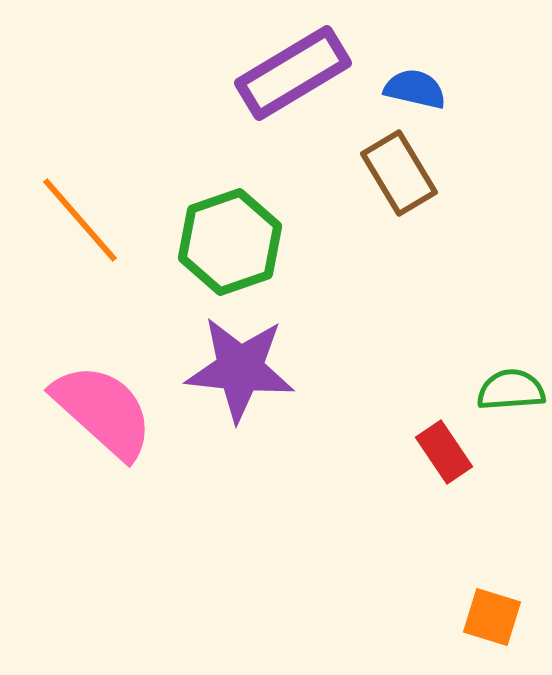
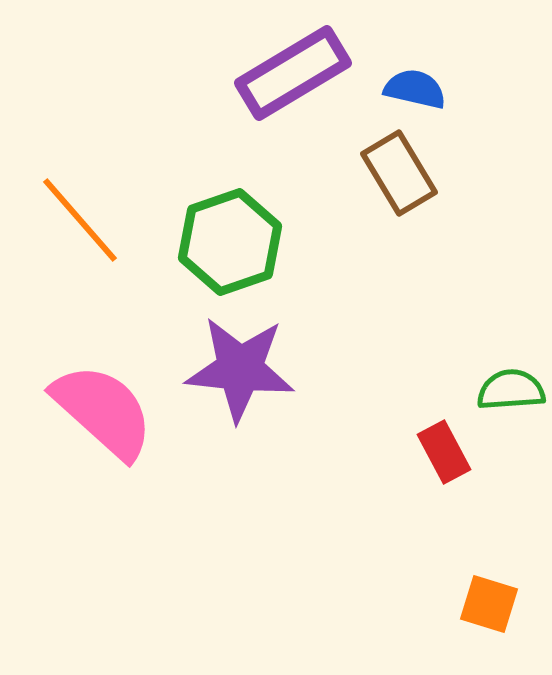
red rectangle: rotated 6 degrees clockwise
orange square: moved 3 px left, 13 px up
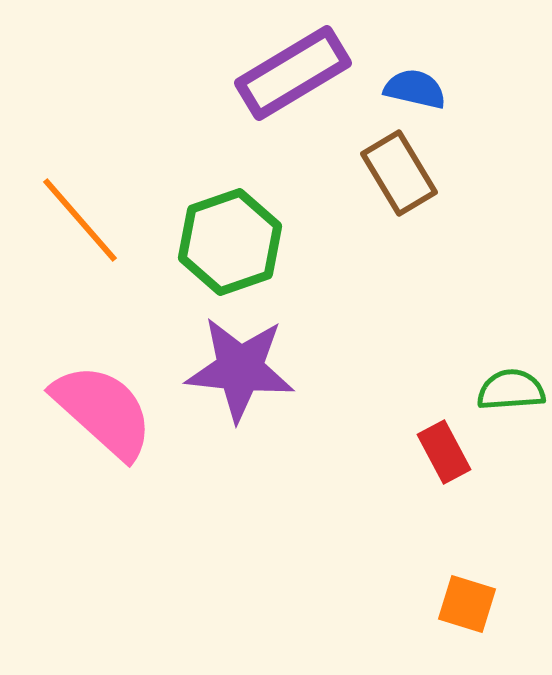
orange square: moved 22 px left
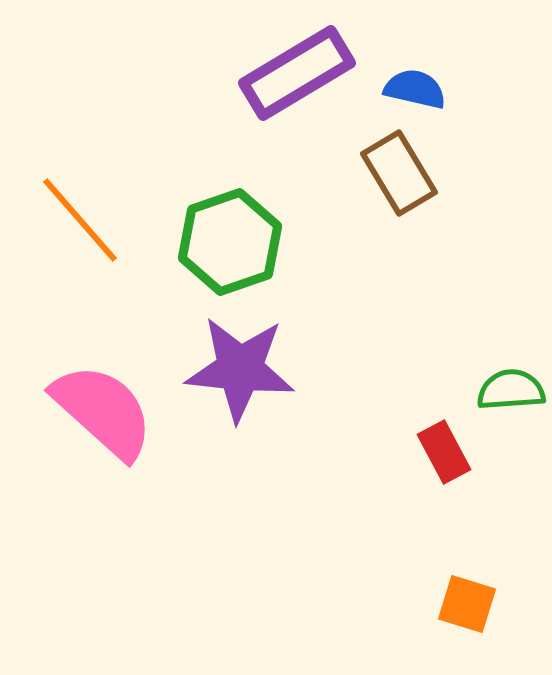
purple rectangle: moved 4 px right
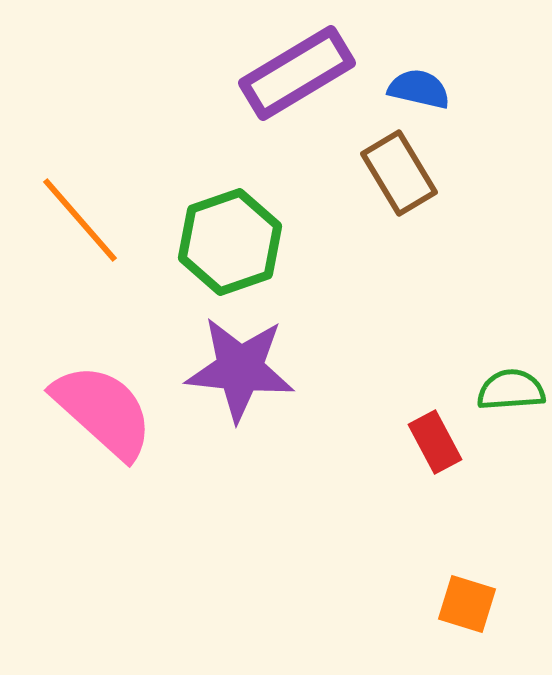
blue semicircle: moved 4 px right
red rectangle: moved 9 px left, 10 px up
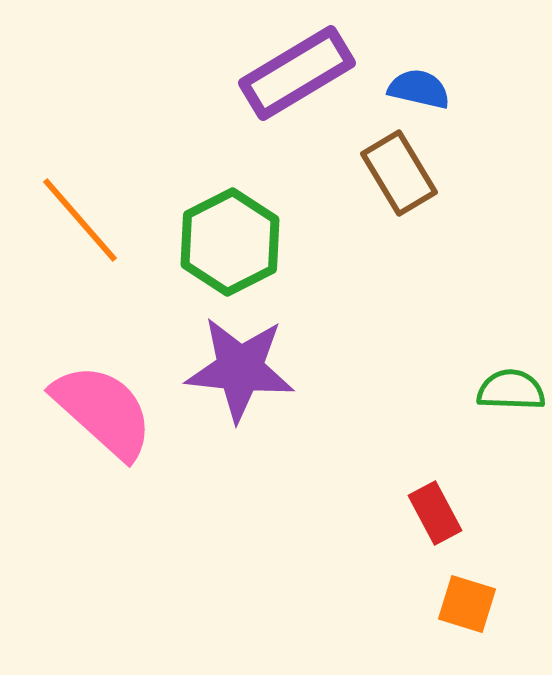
green hexagon: rotated 8 degrees counterclockwise
green semicircle: rotated 6 degrees clockwise
red rectangle: moved 71 px down
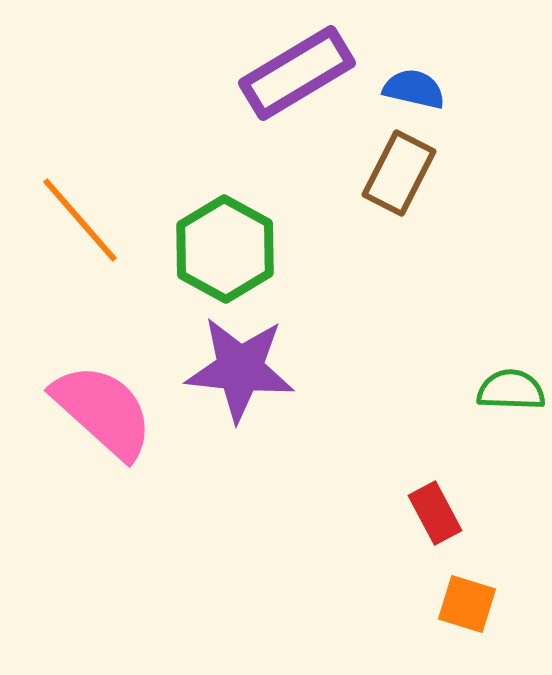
blue semicircle: moved 5 px left
brown rectangle: rotated 58 degrees clockwise
green hexagon: moved 5 px left, 7 px down; rotated 4 degrees counterclockwise
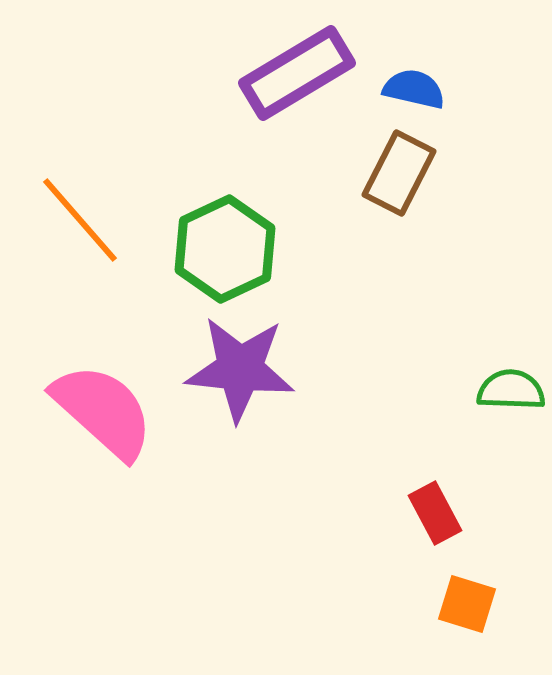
green hexagon: rotated 6 degrees clockwise
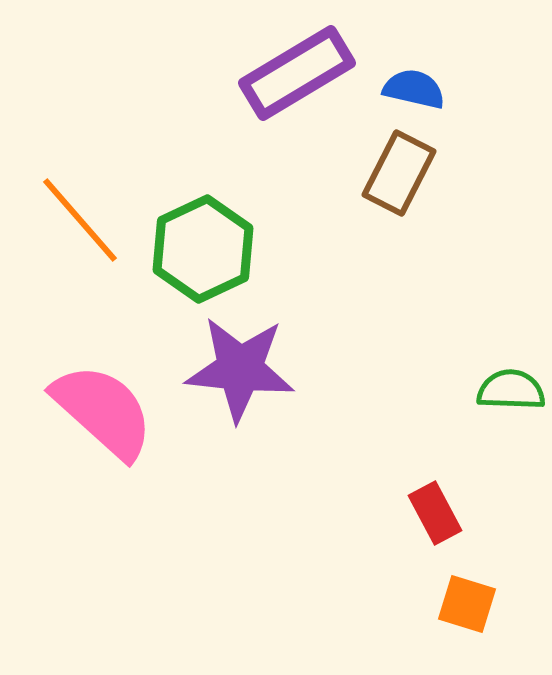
green hexagon: moved 22 px left
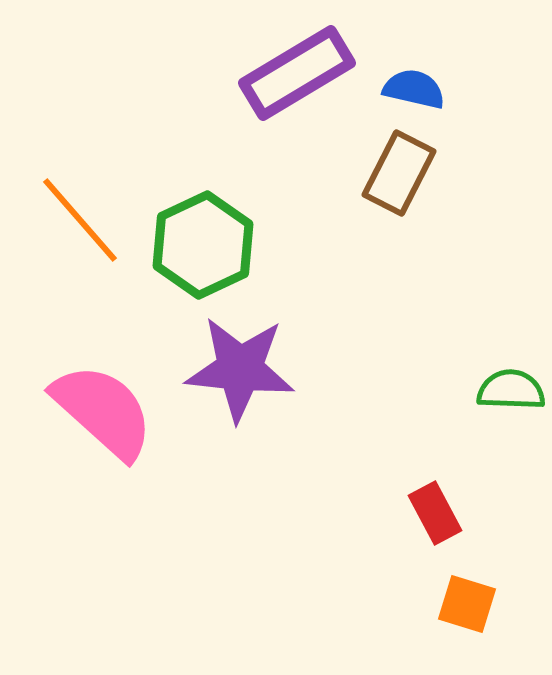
green hexagon: moved 4 px up
